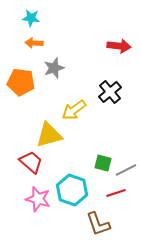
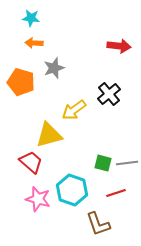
orange pentagon: rotated 8 degrees clockwise
black cross: moved 1 px left, 2 px down
gray line: moved 1 px right, 7 px up; rotated 20 degrees clockwise
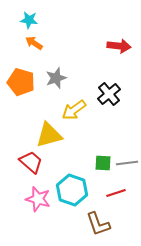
cyan star: moved 2 px left, 2 px down
orange arrow: rotated 30 degrees clockwise
gray star: moved 2 px right, 10 px down
green square: rotated 12 degrees counterclockwise
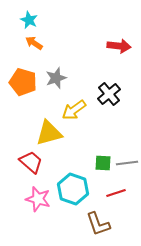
cyan star: rotated 18 degrees clockwise
orange pentagon: moved 2 px right
yellow triangle: moved 2 px up
cyan hexagon: moved 1 px right, 1 px up
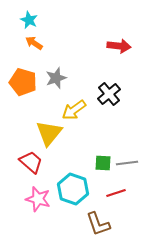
yellow triangle: rotated 36 degrees counterclockwise
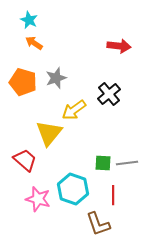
red trapezoid: moved 6 px left, 2 px up
red line: moved 3 px left, 2 px down; rotated 72 degrees counterclockwise
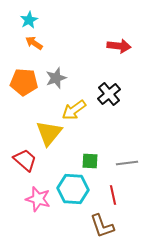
cyan star: rotated 18 degrees clockwise
orange pentagon: moved 1 px right; rotated 12 degrees counterclockwise
green square: moved 13 px left, 2 px up
cyan hexagon: rotated 16 degrees counterclockwise
red line: rotated 12 degrees counterclockwise
brown L-shape: moved 4 px right, 2 px down
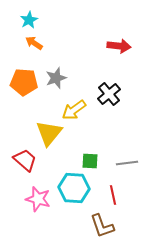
cyan hexagon: moved 1 px right, 1 px up
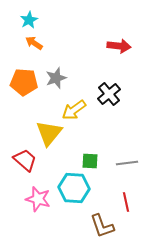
red line: moved 13 px right, 7 px down
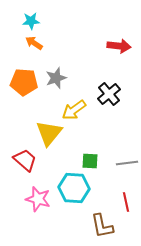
cyan star: moved 2 px right, 1 px down; rotated 24 degrees clockwise
brown L-shape: rotated 8 degrees clockwise
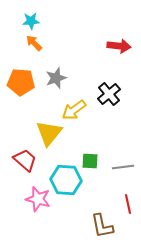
orange arrow: rotated 12 degrees clockwise
orange pentagon: moved 3 px left
gray line: moved 4 px left, 4 px down
cyan hexagon: moved 8 px left, 8 px up
red line: moved 2 px right, 2 px down
